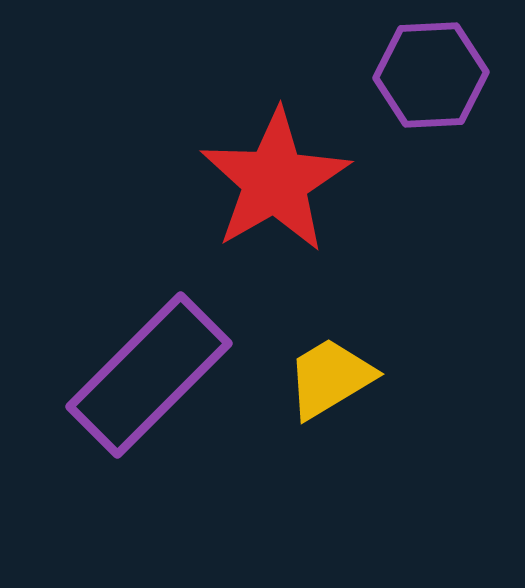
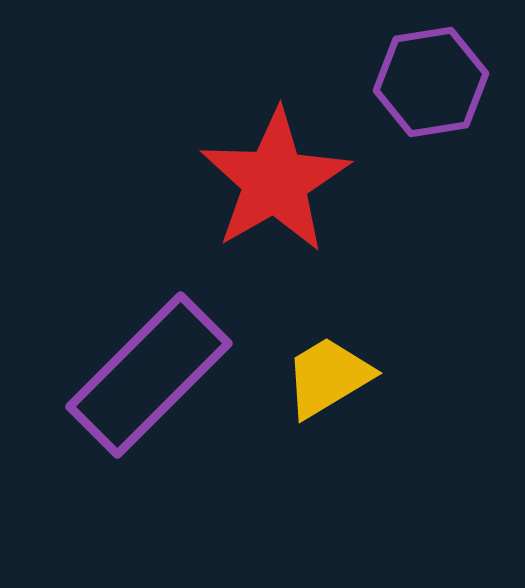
purple hexagon: moved 7 px down; rotated 6 degrees counterclockwise
yellow trapezoid: moved 2 px left, 1 px up
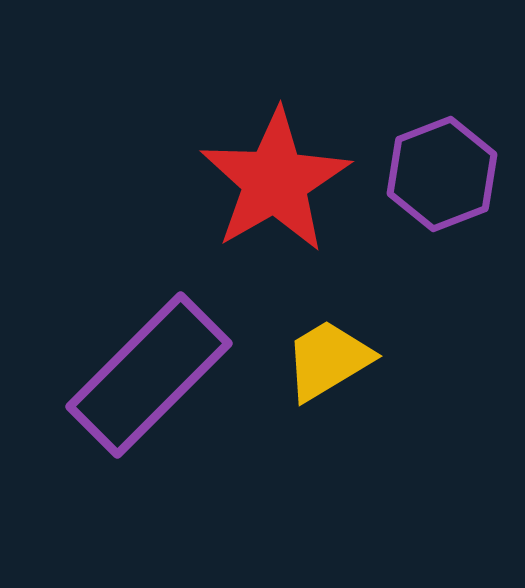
purple hexagon: moved 11 px right, 92 px down; rotated 12 degrees counterclockwise
yellow trapezoid: moved 17 px up
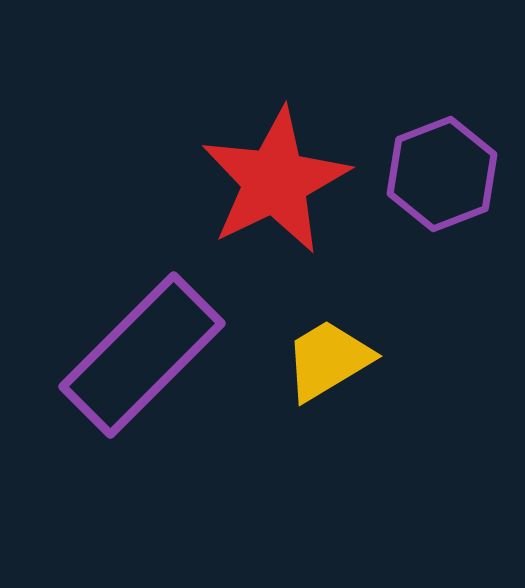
red star: rotated 4 degrees clockwise
purple rectangle: moved 7 px left, 20 px up
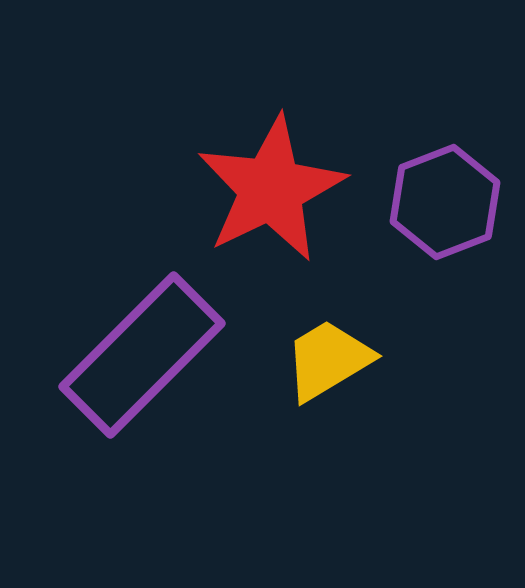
purple hexagon: moved 3 px right, 28 px down
red star: moved 4 px left, 8 px down
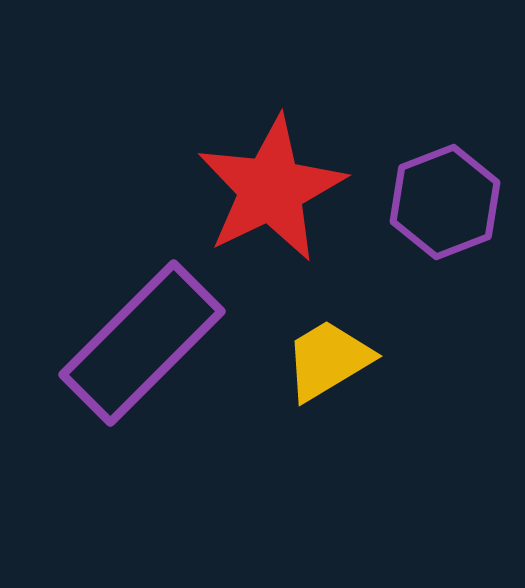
purple rectangle: moved 12 px up
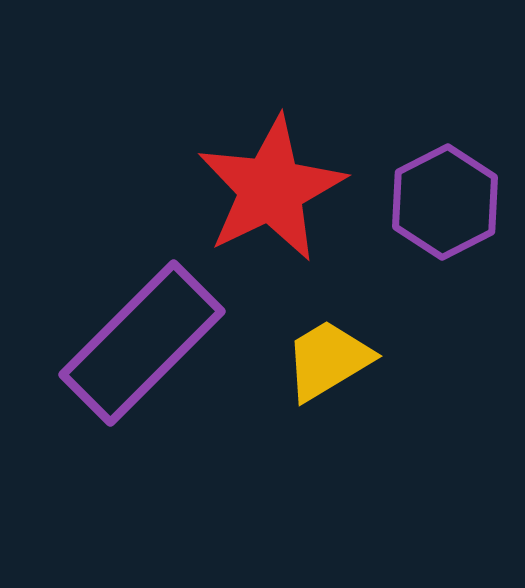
purple hexagon: rotated 6 degrees counterclockwise
